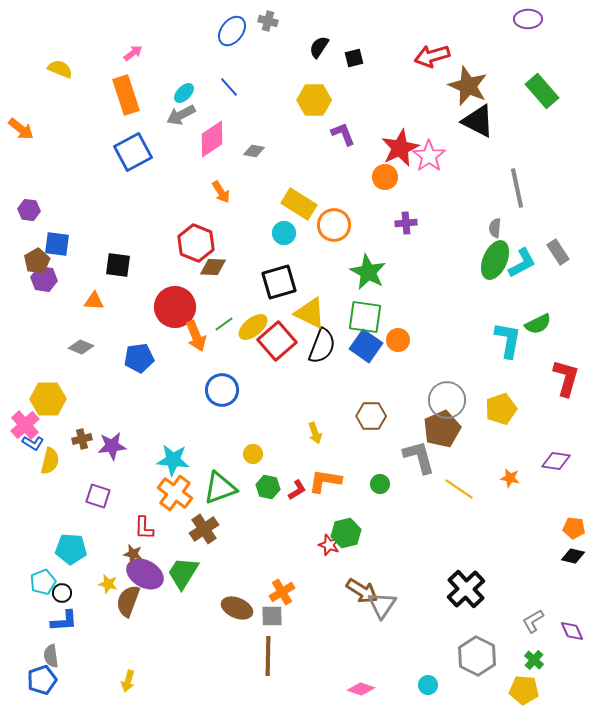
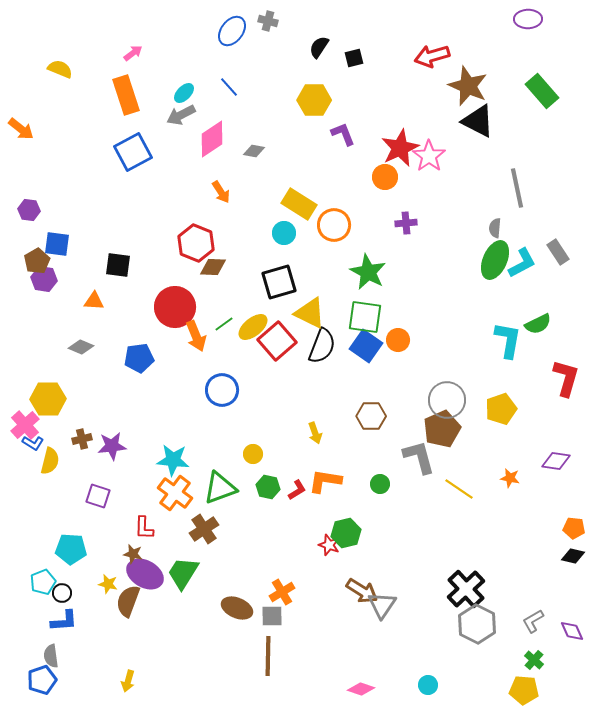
gray hexagon at (477, 656): moved 32 px up
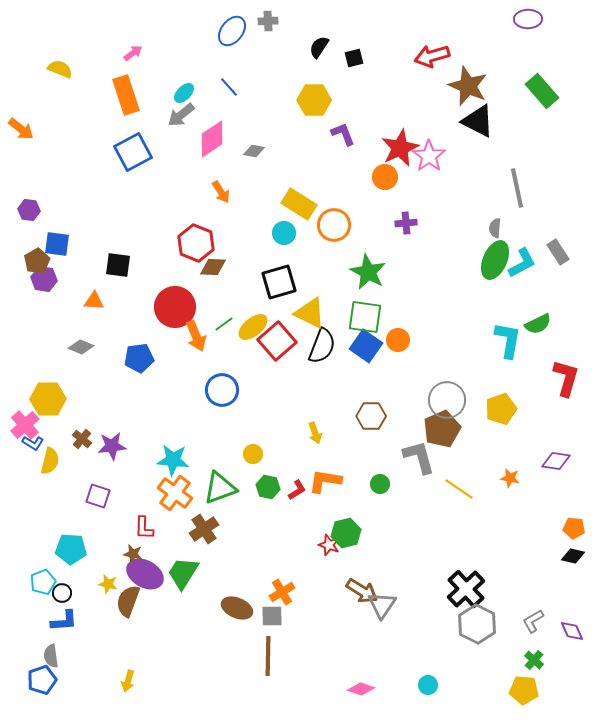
gray cross at (268, 21): rotated 18 degrees counterclockwise
gray arrow at (181, 115): rotated 12 degrees counterclockwise
brown cross at (82, 439): rotated 36 degrees counterclockwise
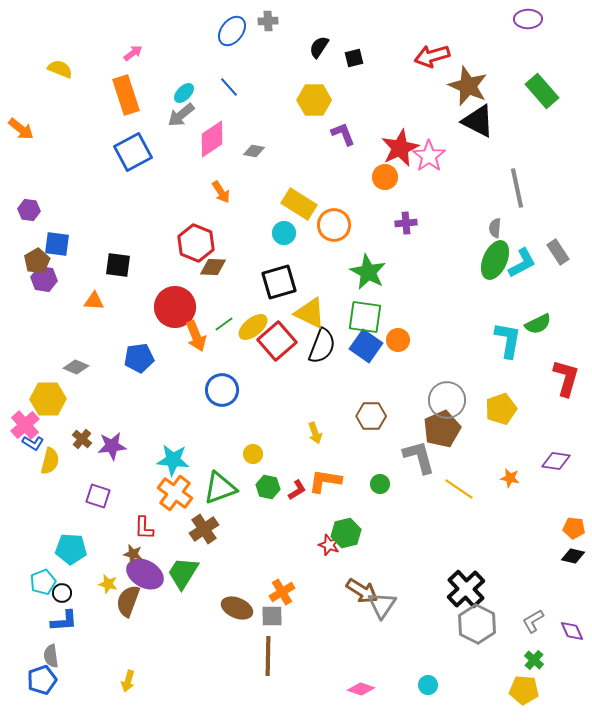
gray diamond at (81, 347): moved 5 px left, 20 px down
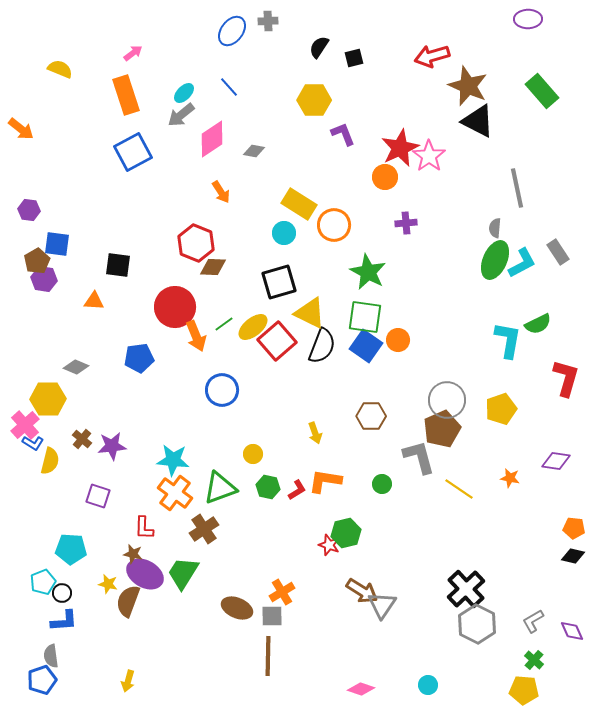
green circle at (380, 484): moved 2 px right
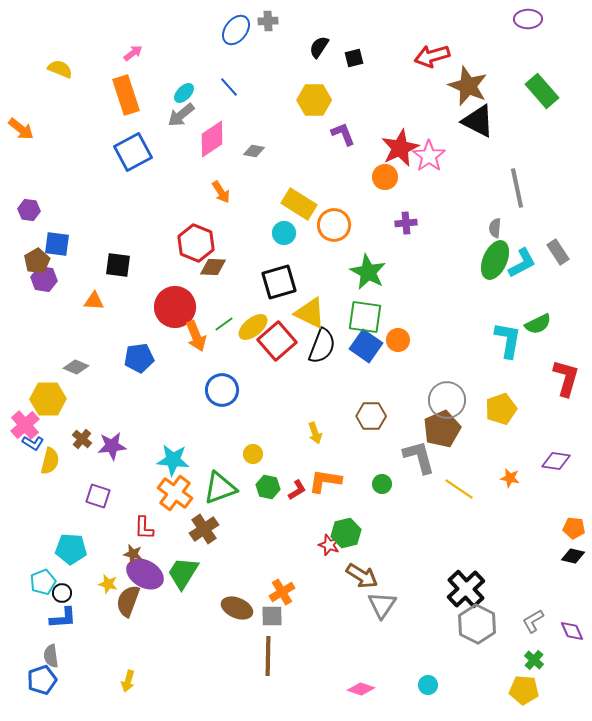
blue ellipse at (232, 31): moved 4 px right, 1 px up
brown arrow at (362, 591): moved 15 px up
blue L-shape at (64, 621): moved 1 px left, 3 px up
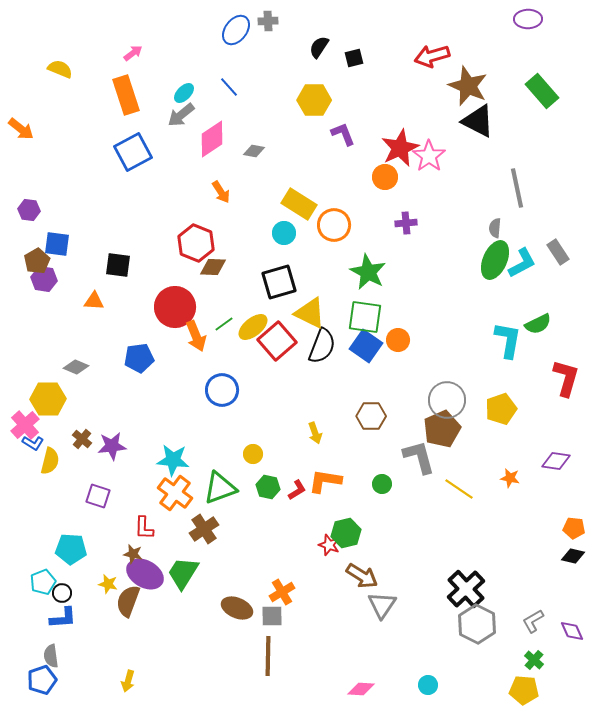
pink diamond at (361, 689): rotated 16 degrees counterclockwise
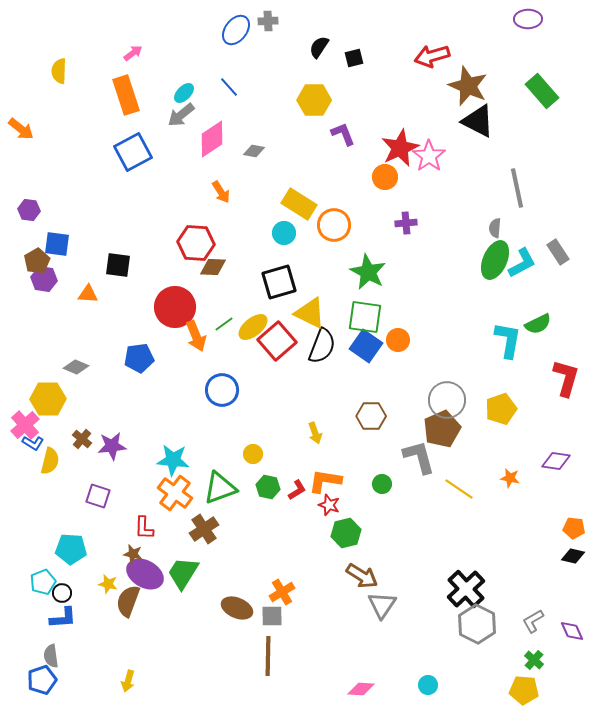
yellow semicircle at (60, 69): moved 1 px left, 2 px down; rotated 110 degrees counterclockwise
red hexagon at (196, 243): rotated 18 degrees counterclockwise
orange triangle at (94, 301): moved 6 px left, 7 px up
red star at (329, 545): moved 40 px up
